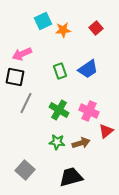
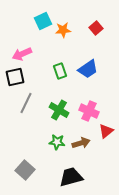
black square: rotated 24 degrees counterclockwise
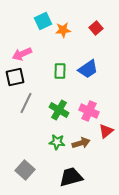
green rectangle: rotated 21 degrees clockwise
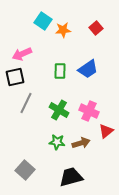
cyan square: rotated 30 degrees counterclockwise
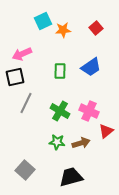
cyan square: rotated 30 degrees clockwise
blue trapezoid: moved 3 px right, 2 px up
green cross: moved 1 px right, 1 px down
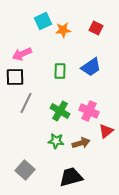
red square: rotated 24 degrees counterclockwise
black square: rotated 12 degrees clockwise
green star: moved 1 px left, 1 px up
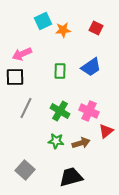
gray line: moved 5 px down
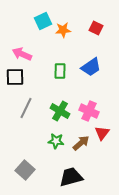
pink arrow: rotated 48 degrees clockwise
red triangle: moved 4 px left, 2 px down; rotated 14 degrees counterclockwise
brown arrow: rotated 24 degrees counterclockwise
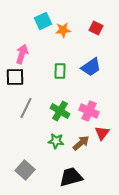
pink arrow: rotated 84 degrees clockwise
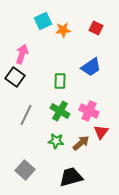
green rectangle: moved 10 px down
black square: rotated 36 degrees clockwise
gray line: moved 7 px down
red triangle: moved 1 px left, 1 px up
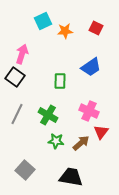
orange star: moved 2 px right, 1 px down
green cross: moved 12 px left, 4 px down
gray line: moved 9 px left, 1 px up
black trapezoid: rotated 25 degrees clockwise
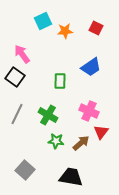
pink arrow: rotated 54 degrees counterclockwise
